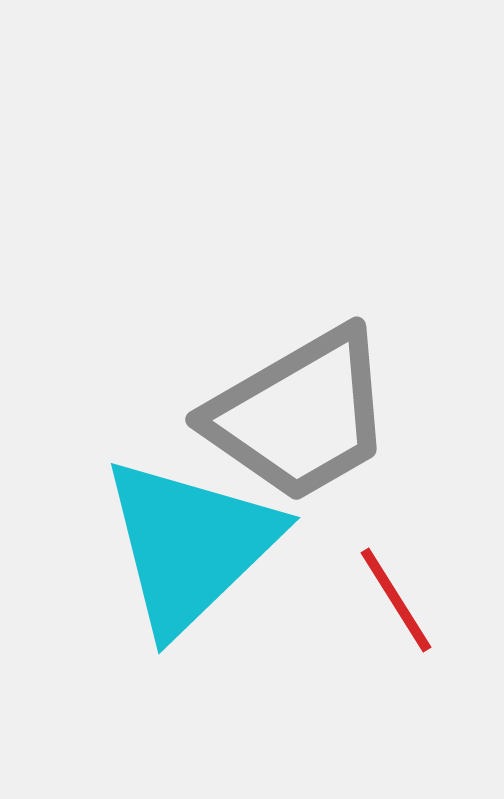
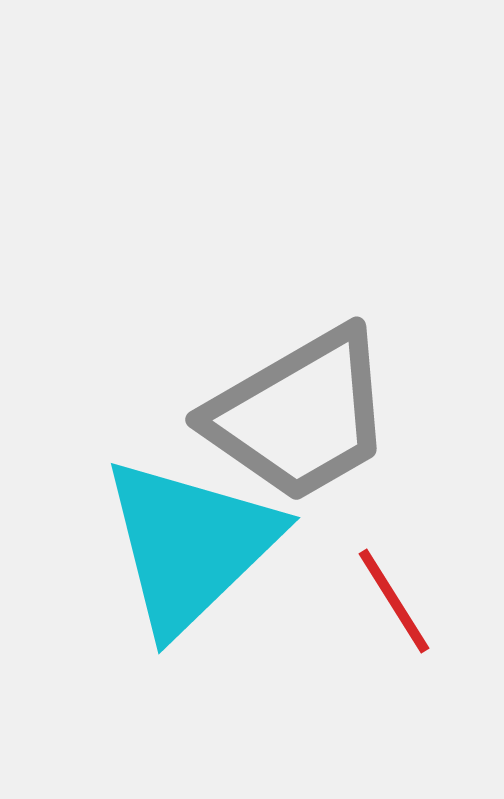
red line: moved 2 px left, 1 px down
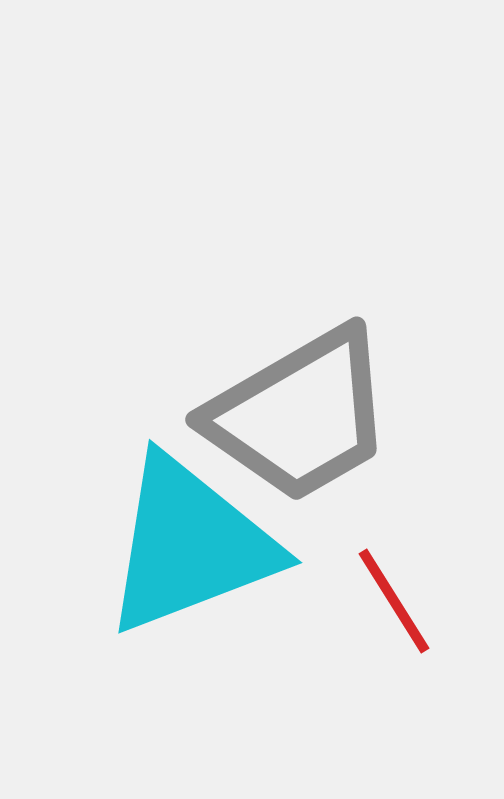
cyan triangle: rotated 23 degrees clockwise
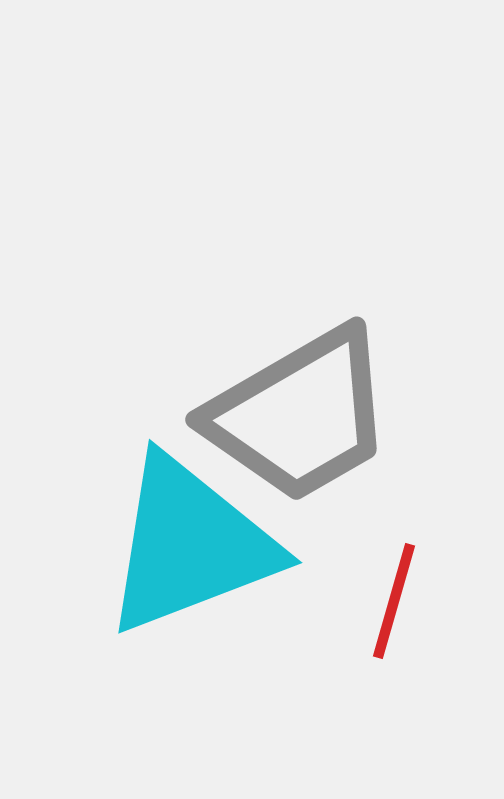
red line: rotated 48 degrees clockwise
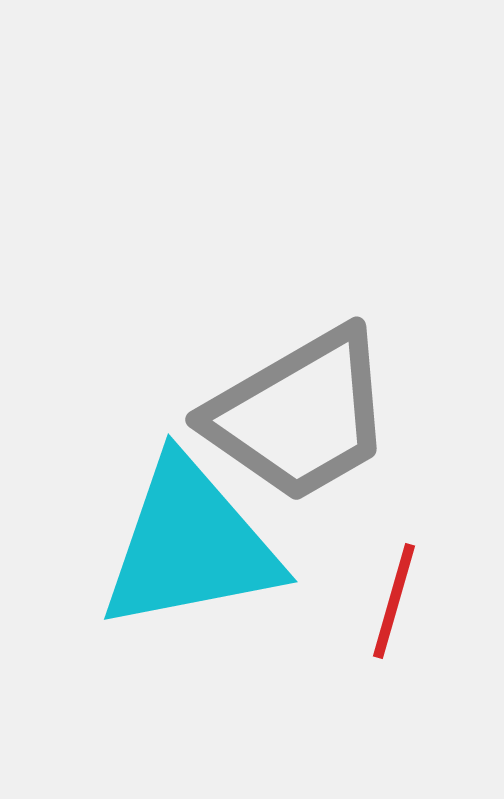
cyan triangle: rotated 10 degrees clockwise
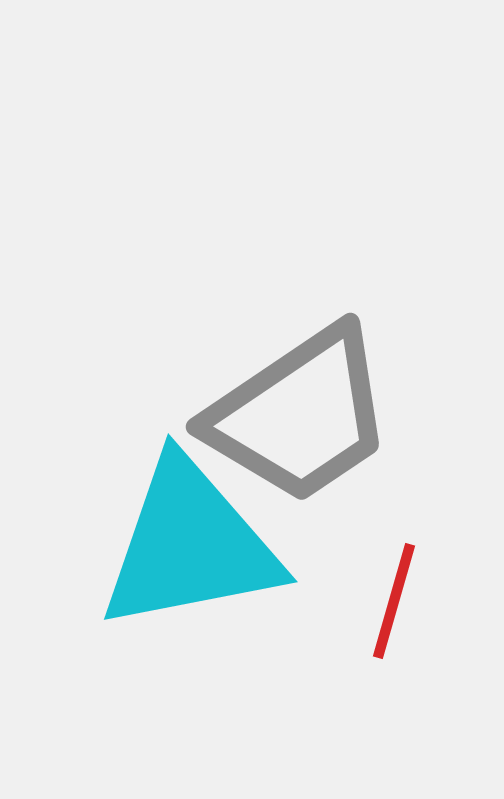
gray trapezoid: rotated 4 degrees counterclockwise
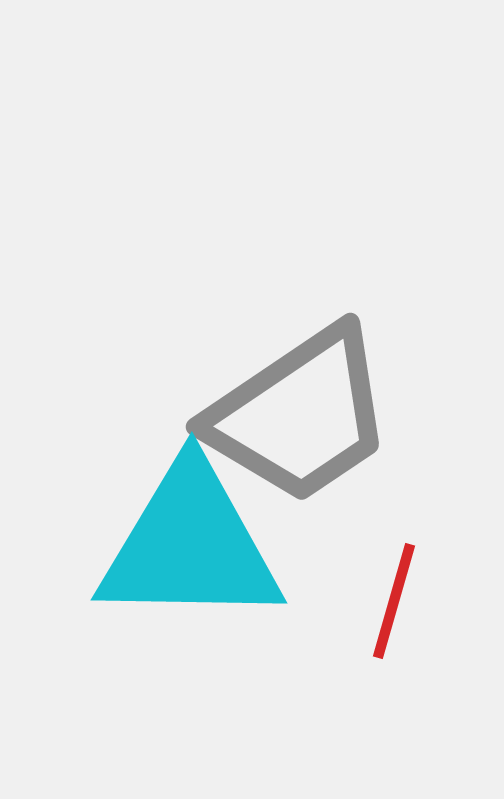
cyan triangle: rotated 12 degrees clockwise
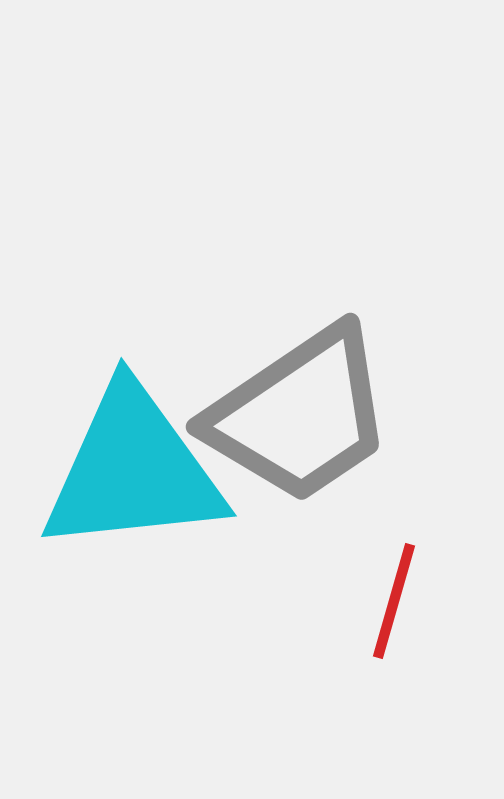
cyan triangle: moved 57 px left, 75 px up; rotated 7 degrees counterclockwise
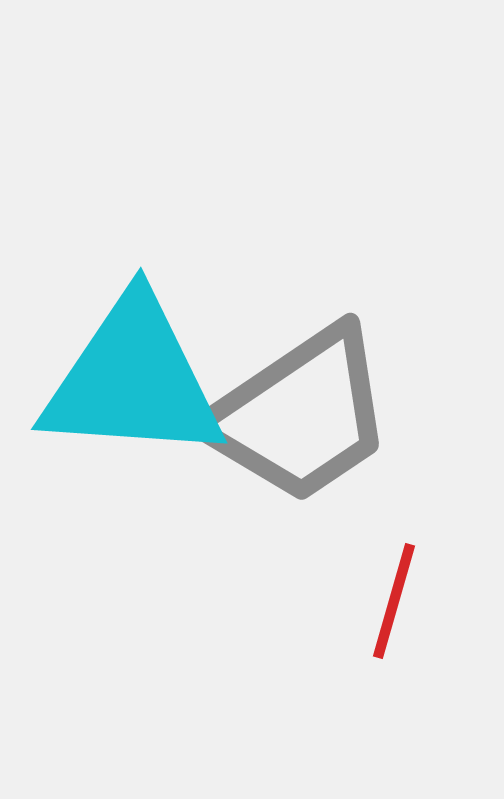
cyan triangle: moved 90 px up; rotated 10 degrees clockwise
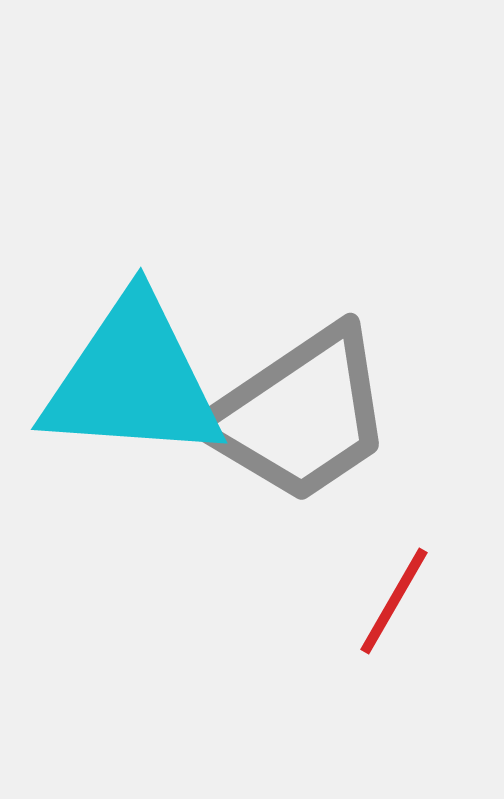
red line: rotated 14 degrees clockwise
